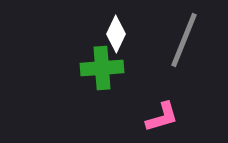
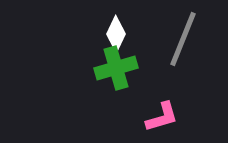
gray line: moved 1 px left, 1 px up
green cross: moved 14 px right; rotated 12 degrees counterclockwise
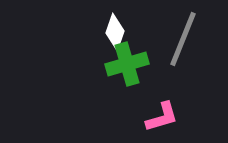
white diamond: moved 1 px left, 2 px up; rotated 6 degrees counterclockwise
green cross: moved 11 px right, 4 px up
